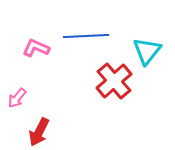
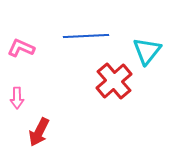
pink L-shape: moved 15 px left
pink arrow: rotated 40 degrees counterclockwise
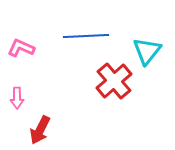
red arrow: moved 1 px right, 2 px up
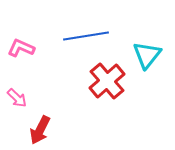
blue line: rotated 6 degrees counterclockwise
cyan triangle: moved 4 px down
red cross: moved 7 px left
pink arrow: rotated 45 degrees counterclockwise
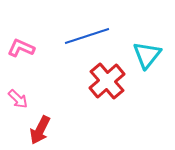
blue line: moved 1 px right; rotated 9 degrees counterclockwise
pink arrow: moved 1 px right, 1 px down
